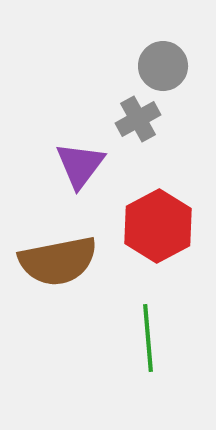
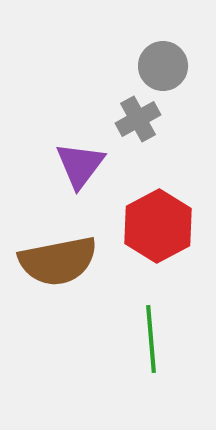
green line: moved 3 px right, 1 px down
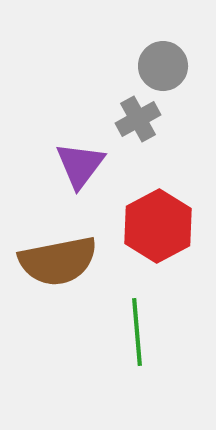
green line: moved 14 px left, 7 px up
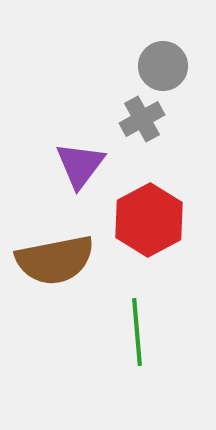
gray cross: moved 4 px right
red hexagon: moved 9 px left, 6 px up
brown semicircle: moved 3 px left, 1 px up
